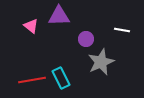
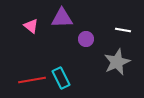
purple triangle: moved 3 px right, 2 px down
white line: moved 1 px right
gray star: moved 16 px right
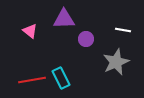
purple triangle: moved 2 px right, 1 px down
pink triangle: moved 1 px left, 5 px down
gray star: moved 1 px left
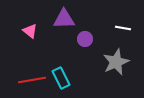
white line: moved 2 px up
purple circle: moved 1 px left
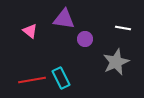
purple triangle: rotated 10 degrees clockwise
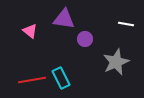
white line: moved 3 px right, 4 px up
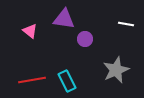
gray star: moved 8 px down
cyan rectangle: moved 6 px right, 3 px down
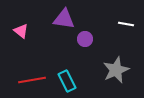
pink triangle: moved 9 px left
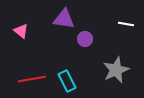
red line: moved 1 px up
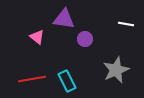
pink triangle: moved 16 px right, 6 px down
